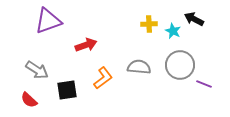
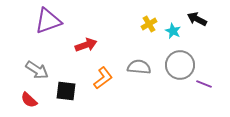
black arrow: moved 3 px right
yellow cross: rotated 28 degrees counterclockwise
black square: moved 1 px left, 1 px down; rotated 15 degrees clockwise
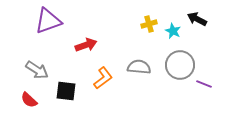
yellow cross: rotated 14 degrees clockwise
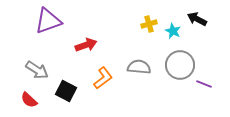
black square: rotated 20 degrees clockwise
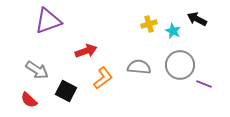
red arrow: moved 6 px down
